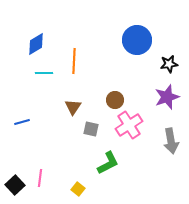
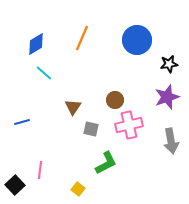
orange line: moved 8 px right, 23 px up; rotated 20 degrees clockwise
cyan line: rotated 42 degrees clockwise
pink cross: rotated 20 degrees clockwise
green L-shape: moved 2 px left
pink line: moved 8 px up
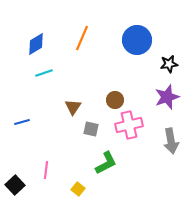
cyan line: rotated 60 degrees counterclockwise
pink line: moved 6 px right
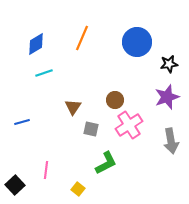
blue circle: moved 2 px down
pink cross: rotated 20 degrees counterclockwise
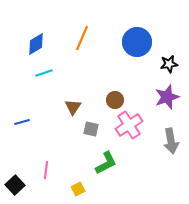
yellow square: rotated 24 degrees clockwise
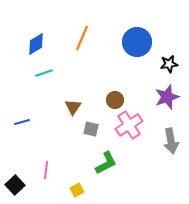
yellow square: moved 1 px left, 1 px down
